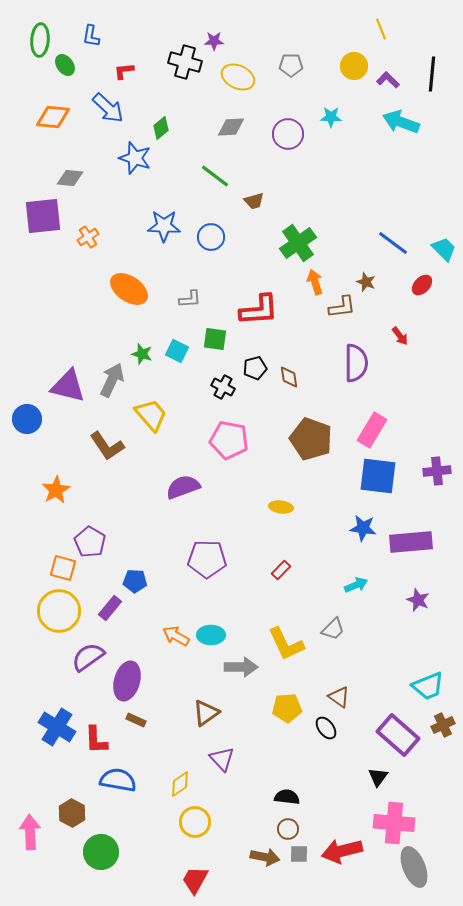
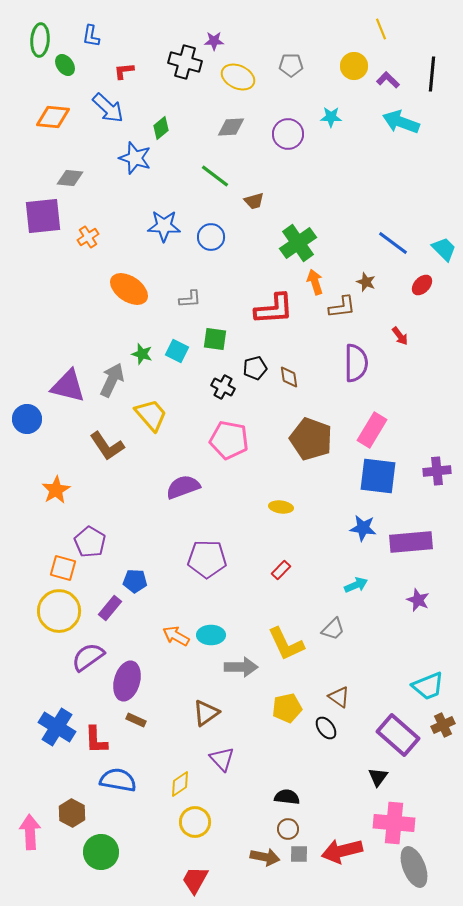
red L-shape at (259, 310): moved 15 px right, 1 px up
yellow pentagon at (287, 708): rotated 8 degrees counterclockwise
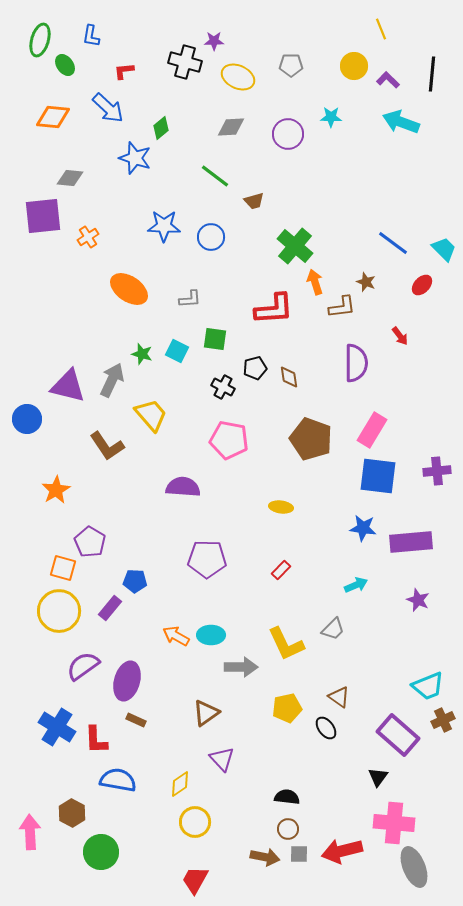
green ellipse at (40, 40): rotated 12 degrees clockwise
green cross at (298, 243): moved 3 px left, 3 px down; rotated 15 degrees counterclockwise
purple semicircle at (183, 487): rotated 24 degrees clockwise
purple semicircle at (88, 657): moved 5 px left, 9 px down
brown cross at (443, 725): moved 5 px up
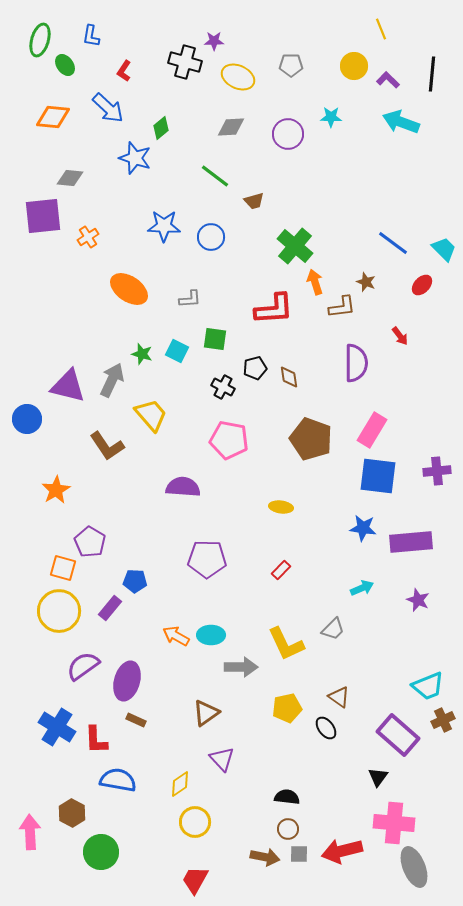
red L-shape at (124, 71): rotated 50 degrees counterclockwise
cyan arrow at (356, 585): moved 6 px right, 3 px down
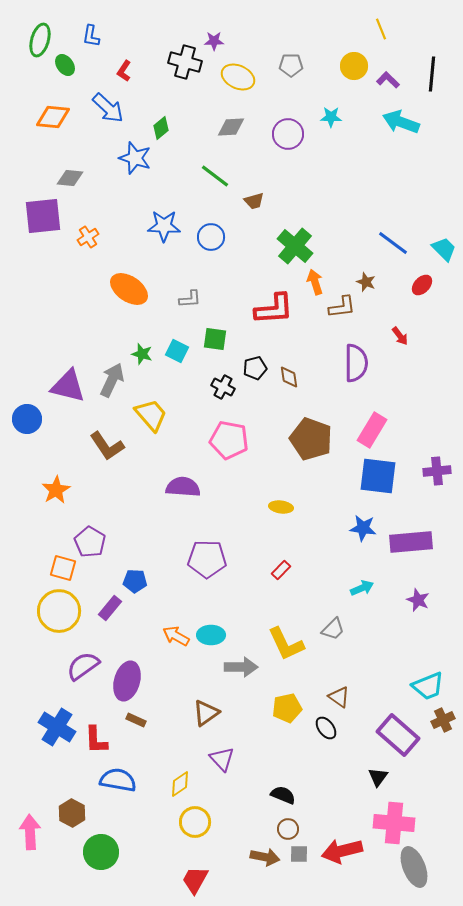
black semicircle at (287, 797): moved 4 px left, 2 px up; rotated 15 degrees clockwise
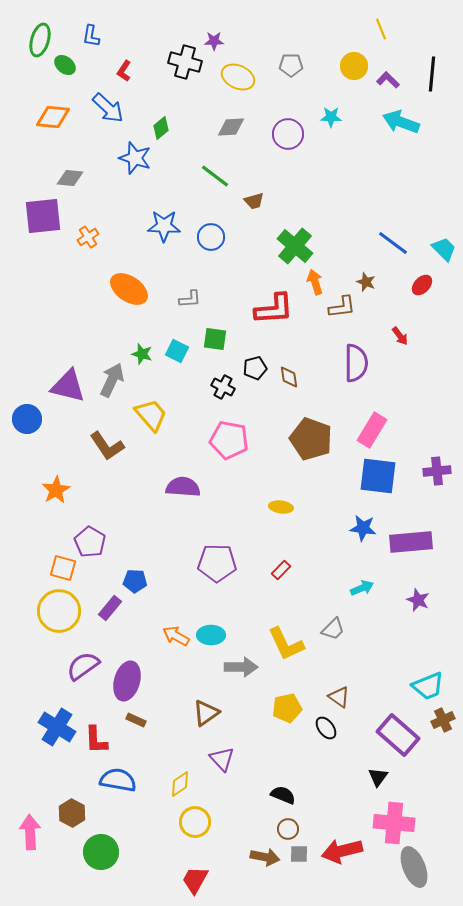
green ellipse at (65, 65): rotated 15 degrees counterclockwise
purple pentagon at (207, 559): moved 10 px right, 4 px down
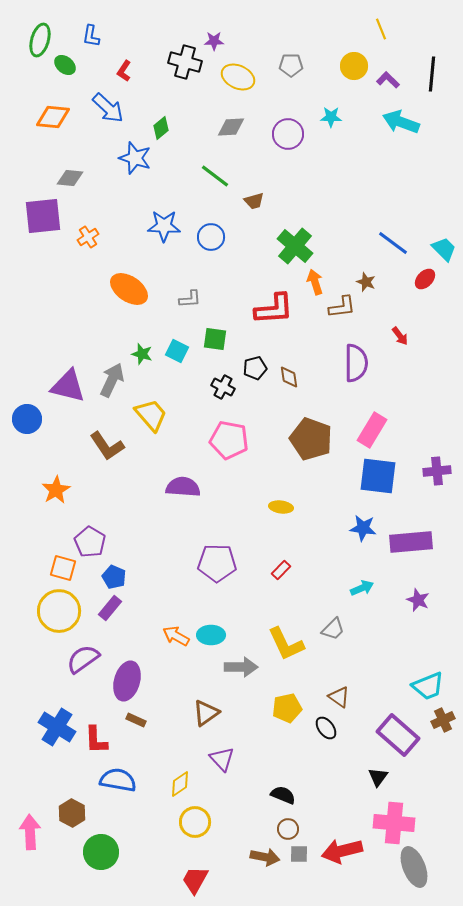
red ellipse at (422, 285): moved 3 px right, 6 px up
blue pentagon at (135, 581): moved 21 px left, 4 px up; rotated 20 degrees clockwise
purple semicircle at (83, 666): moved 7 px up
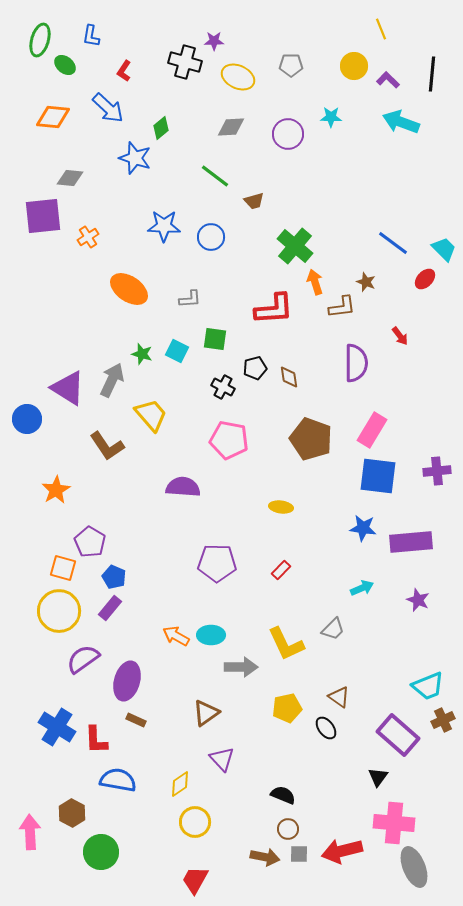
purple triangle at (68, 386): moved 2 px down; rotated 18 degrees clockwise
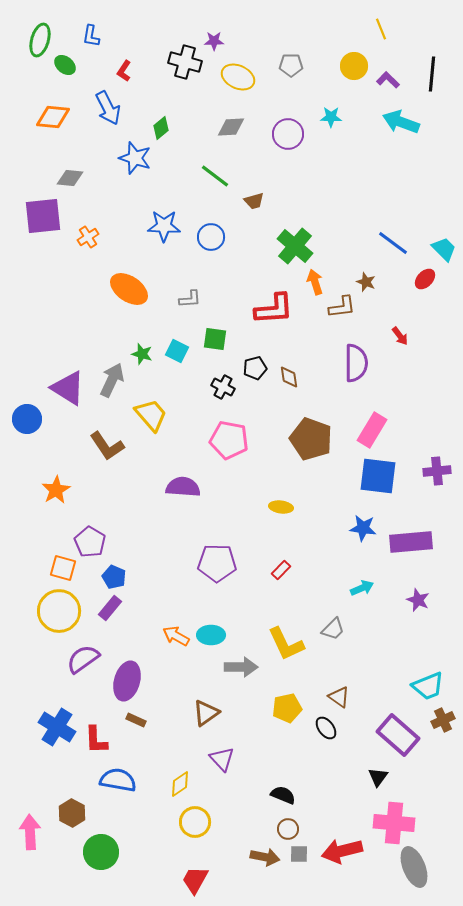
blue arrow at (108, 108): rotated 20 degrees clockwise
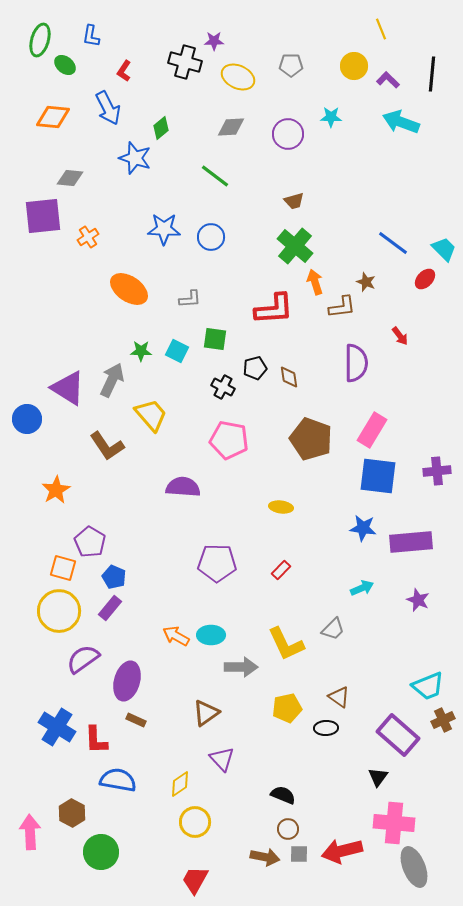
brown trapezoid at (254, 201): moved 40 px right
blue star at (164, 226): moved 3 px down
green star at (142, 354): moved 1 px left, 3 px up; rotated 15 degrees counterclockwise
black ellipse at (326, 728): rotated 55 degrees counterclockwise
